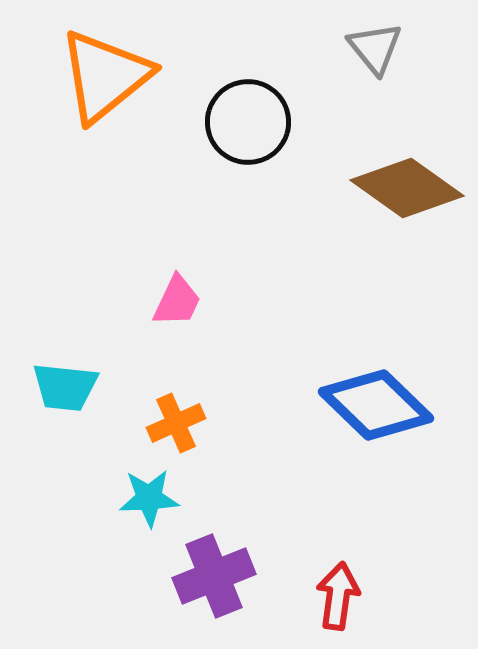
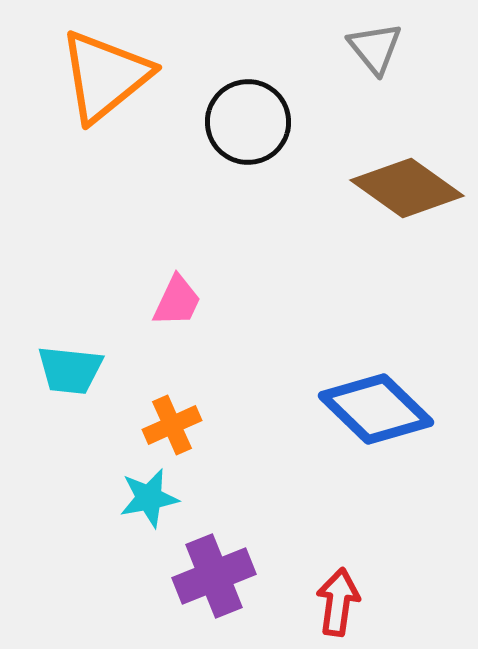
cyan trapezoid: moved 5 px right, 17 px up
blue diamond: moved 4 px down
orange cross: moved 4 px left, 2 px down
cyan star: rotated 8 degrees counterclockwise
red arrow: moved 6 px down
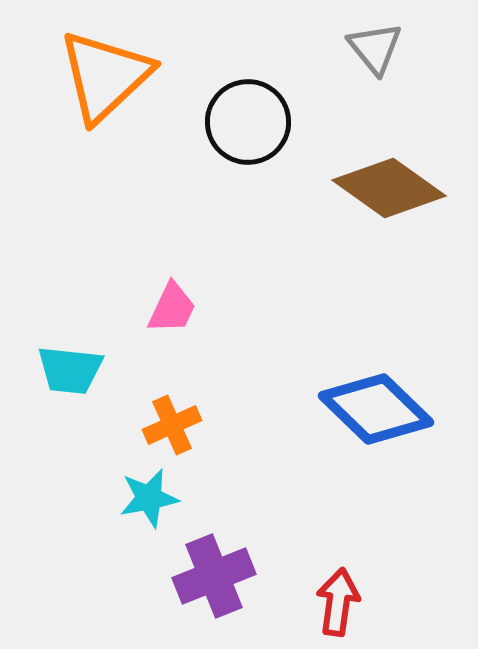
orange triangle: rotated 4 degrees counterclockwise
brown diamond: moved 18 px left
pink trapezoid: moved 5 px left, 7 px down
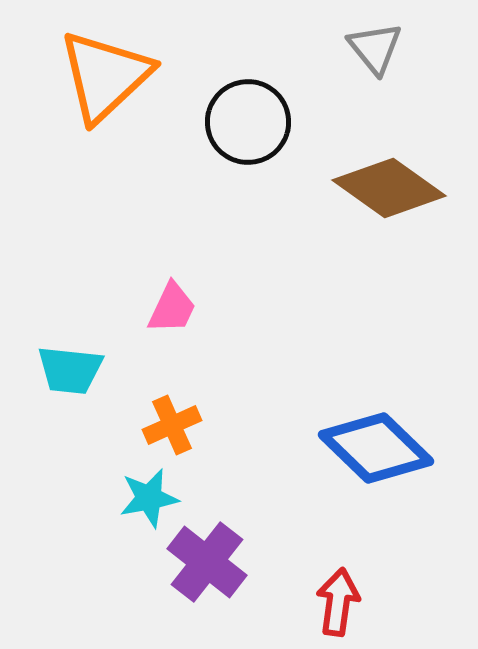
blue diamond: moved 39 px down
purple cross: moved 7 px left, 14 px up; rotated 30 degrees counterclockwise
